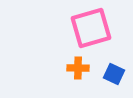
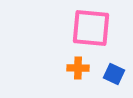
pink square: rotated 21 degrees clockwise
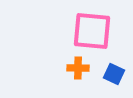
pink square: moved 1 px right, 3 px down
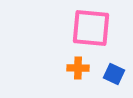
pink square: moved 1 px left, 3 px up
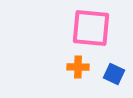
orange cross: moved 1 px up
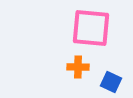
blue square: moved 3 px left, 8 px down
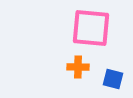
blue square: moved 2 px right, 3 px up; rotated 10 degrees counterclockwise
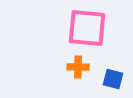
pink square: moved 4 px left
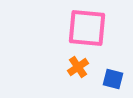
orange cross: rotated 35 degrees counterclockwise
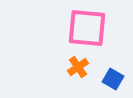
blue square: rotated 15 degrees clockwise
